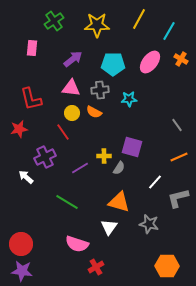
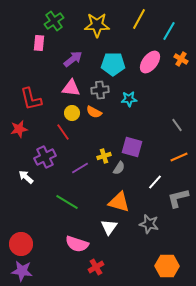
pink rectangle: moved 7 px right, 5 px up
yellow cross: rotated 16 degrees counterclockwise
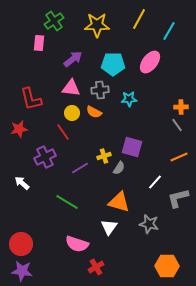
orange cross: moved 48 px down; rotated 32 degrees counterclockwise
white arrow: moved 4 px left, 6 px down
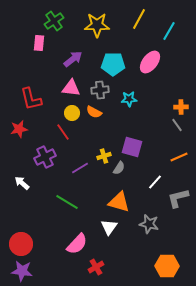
pink semicircle: rotated 65 degrees counterclockwise
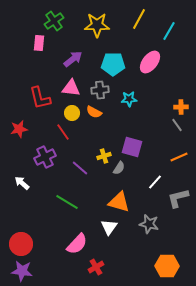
red L-shape: moved 9 px right, 1 px up
purple line: rotated 72 degrees clockwise
